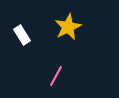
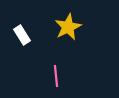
pink line: rotated 35 degrees counterclockwise
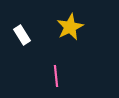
yellow star: moved 2 px right
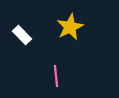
white rectangle: rotated 12 degrees counterclockwise
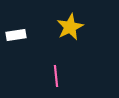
white rectangle: moved 6 px left; rotated 54 degrees counterclockwise
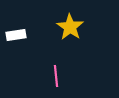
yellow star: rotated 12 degrees counterclockwise
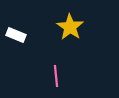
white rectangle: rotated 30 degrees clockwise
